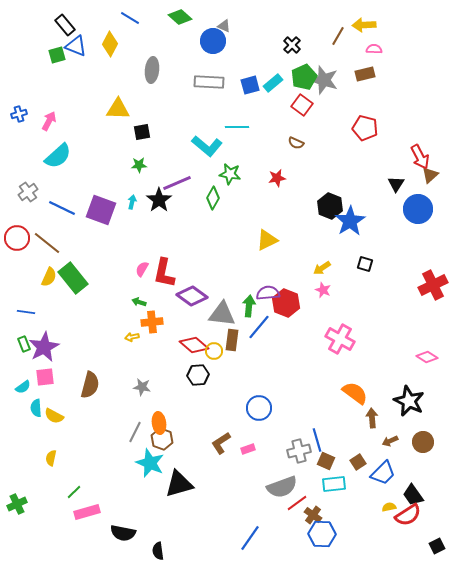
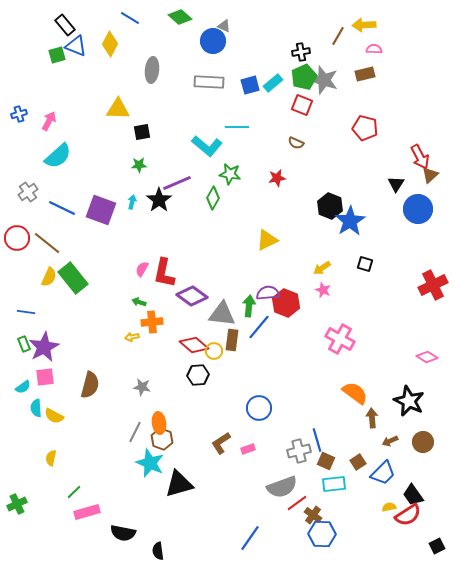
black cross at (292, 45): moved 9 px right, 7 px down; rotated 36 degrees clockwise
red square at (302, 105): rotated 15 degrees counterclockwise
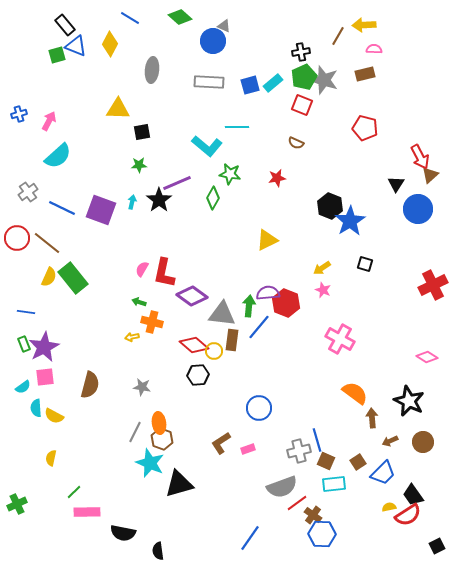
orange cross at (152, 322): rotated 20 degrees clockwise
pink rectangle at (87, 512): rotated 15 degrees clockwise
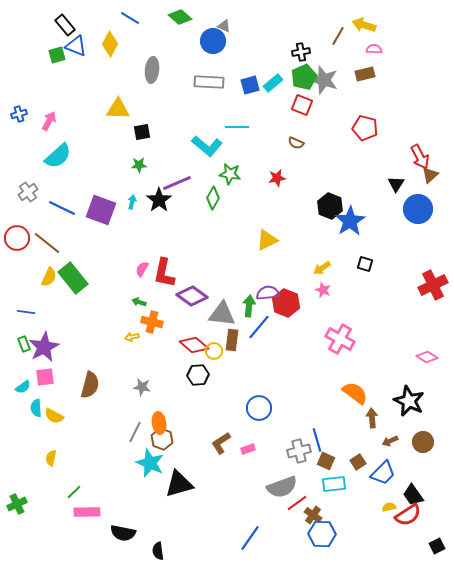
yellow arrow at (364, 25): rotated 20 degrees clockwise
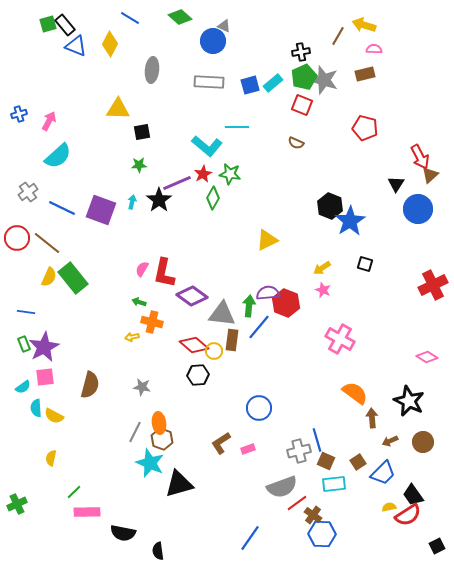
green square at (57, 55): moved 9 px left, 31 px up
red star at (277, 178): moved 74 px left, 4 px up; rotated 18 degrees counterclockwise
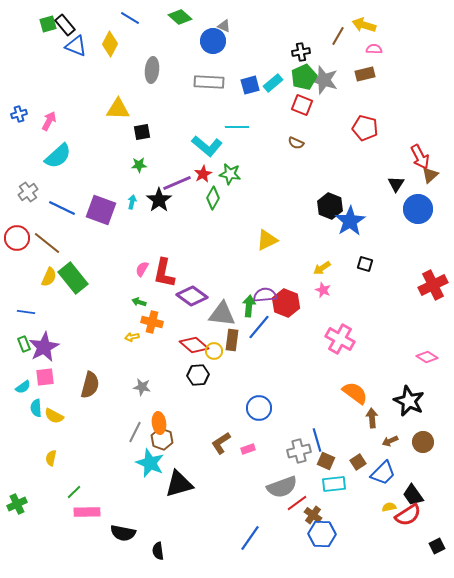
purple semicircle at (268, 293): moved 3 px left, 2 px down
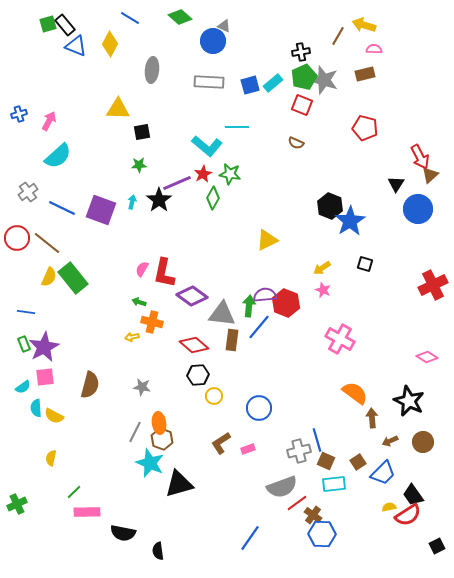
yellow circle at (214, 351): moved 45 px down
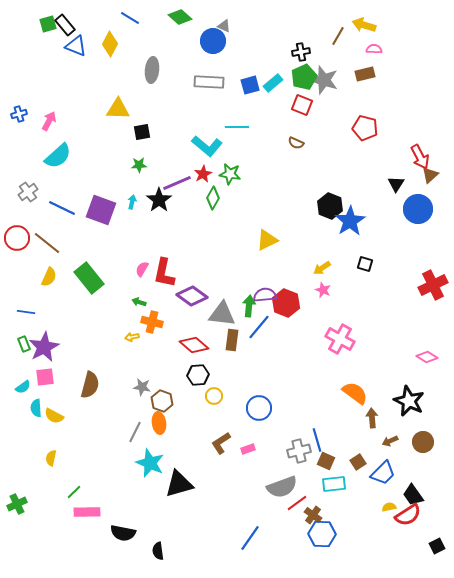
green rectangle at (73, 278): moved 16 px right
brown hexagon at (162, 439): moved 38 px up
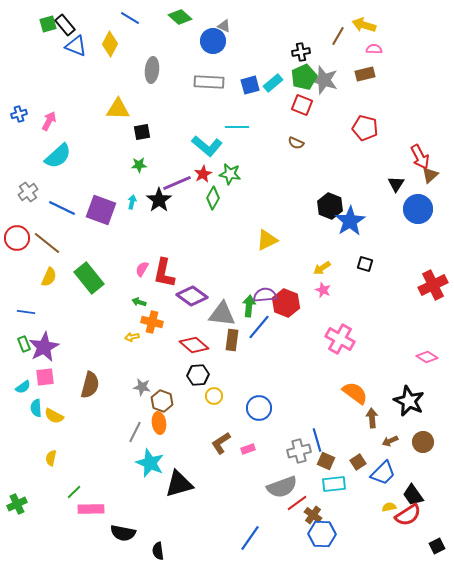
pink rectangle at (87, 512): moved 4 px right, 3 px up
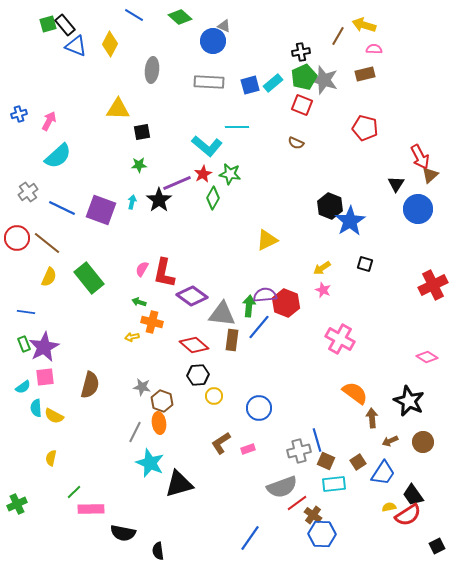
blue line at (130, 18): moved 4 px right, 3 px up
blue trapezoid at (383, 473): rotated 12 degrees counterclockwise
